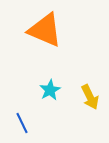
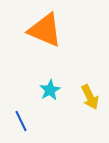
blue line: moved 1 px left, 2 px up
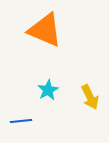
cyan star: moved 2 px left
blue line: rotated 70 degrees counterclockwise
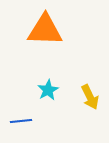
orange triangle: rotated 21 degrees counterclockwise
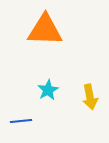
yellow arrow: rotated 15 degrees clockwise
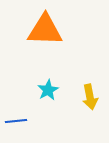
blue line: moved 5 px left
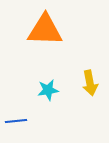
cyan star: rotated 20 degrees clockwise
yellow arrow: moved 14 px up
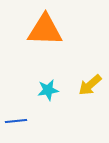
yellow arrow: moved 2 px down; rotated 60 degrees clockwise
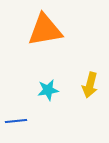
orange triangle: rotated 12 degrees counterclockwise
yellow arrow: rotated 35 degrees counterclockwise
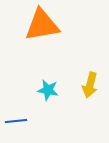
orange triangle: moved 3 px left, 5 px up
cyan star: rotated 20 degrees clockwise
